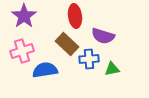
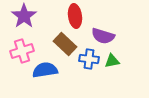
brown rectangle: moved 2 px left
blue cross: rotated 12 degrees clockwise
green triangle: moved 8 px up
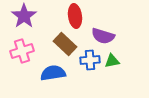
blue cross: moved 1 px right, 1 px down; rotated 12 degrees counterclockwise
blue semicircle: moved 8 px right, 3 px down
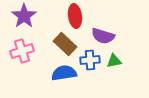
green triangle: moved 2 px right
blue semicircle: moved 11 px right
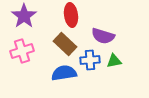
red ellipse: moved 4 px left, 1 px up
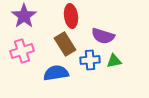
red ellipse: moved 1 px down
brown rectangle: rotated 15 degrees clockwise
blue semicircle: moved 8 px left
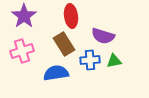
brown rectangle: moved 1 px left
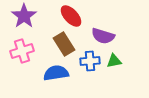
red ellipse: rotated 35 degrees counterclockwise
blue cross: moved 1 px down
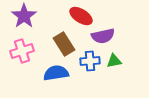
red ellipse: moved 10 px right; rotated 15 degrees counterclockwise
purple semicircle: rotated 30 degrees counterclockwise
